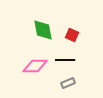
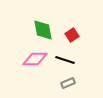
red square: rotated 32 degrees clockwise
black line: rotated 18 degrees clockwise
pink diamond: moved 7 px up
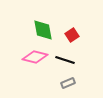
pink diamond: moved 2 px up; rotated 15 degrees clockwise
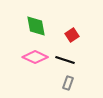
green diamond: moved 7 px left, 4 px up
pink diamond: rotated 10 degrees clockwise
gray rectangle: rotated 48 degrees counterclockwise
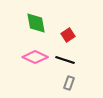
green diamond: moved 3 px up
red square: moved 4 px left
gray rectangle: moved 1 px right
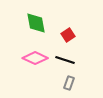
pink diamond: moved 1 px down
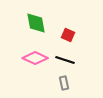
red square: rotated 32 degrees counterclockwise
gray rectangle: moved 5 px left; rotated 32 degrees counterclockwise
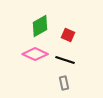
green diamond: moved 4 px right, 3 px down; rotated 70 degrees clockwise
pink diamond: moved 4 px up
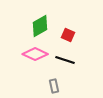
gray rectangle: moved 10 px left, 3 px down
